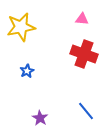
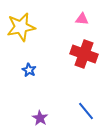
blue star: moved 2 px right, 1 px up; rotated 16 degrees counterclockwise
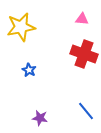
purple star: rotated 21 degrees counterclockwise
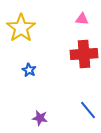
yellow star: moved 1 px down; rotated 24 degrees counterclockwise
red cross: rotated 24 degrees counterclockwise
blue line: moved 2 px right, 1 px up
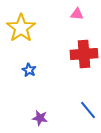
pink triangle: moved 5 px left, 5 px up
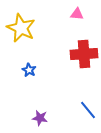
yellow star: rotated 12 degrees counterclockwise
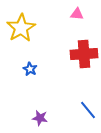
yellow star: rotated 16 degrees clockwise
blue star: moved 1 px right, 1 px up
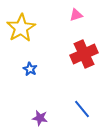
pink triangle: moved 1 px left, 1 px down; rotated 24 degrees counterclockwise
red cross: rotated 20 degrees counterclockwise
blue line: moved 6 px left, 1 px up
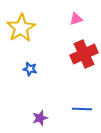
pink triangle: moved 4 px down
blue star: rotated 16 degrees counterclockwise
blue line: rotated 48 degrees counterclockwise
purple star: rotated 28 degrees counterclockwise
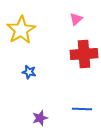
pink triangle: rotated 24 degrees counterclockwise
yellow star: moved 2 px down
red cross: rotated 20 degrees clockwise
blue star: moved 1 px left, 3 px down
